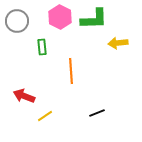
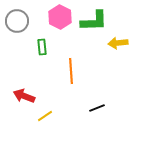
green L-shape: moved 2 px down
black line: moved 5 px up
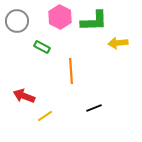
green rectangle: rotated 56 degrees counterclockwise
black line: moved 3 px left
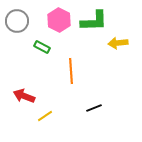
pink hexagon: moved 1 px left, 3 px down
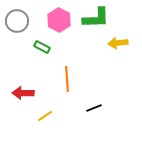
green L-shape: moved 2 px right, 3 px up
orange line: moved 4 px left, 8 px down
red arrow: moved 1 px left, 3 px up; rotated 20 degrees counterclockwise
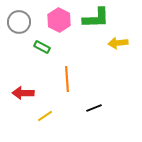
gray circle: moved 2 px right, 1 px down
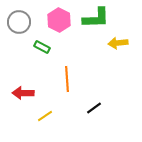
black line: rotated 14 degrees counterclockwise
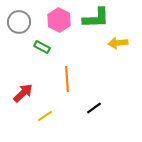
red arrow: rotated 135 degrees clockwise
